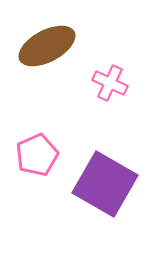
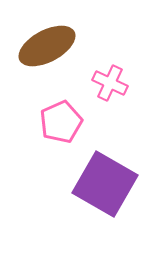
pink pentagon: moved 24 px right, 33 px up
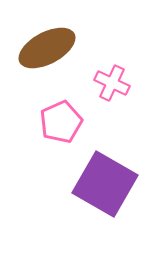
brown ellipse: moved 2 px down
pink cross: moved 2 px right
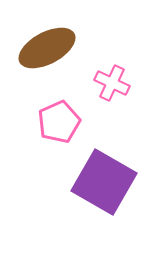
pink pentagon: moved 2 px left
purple square: moved 1 px left, 2 px up
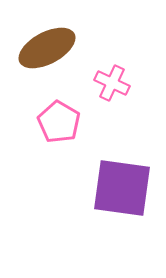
pink pentagon: rotated 18 degrees counterclockwise
purple square: moved 18 px right, 6 px down; rotated 22 degrees counterclockwise
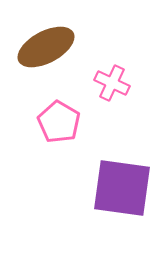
brown ellipse: moved 1 px left, 1 px up
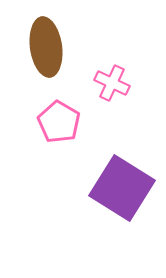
brown ellipse: rotated 70 degrees counterclockwise
purple square: rotated 24 degrees clockwise
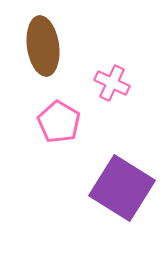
brown ellipse: moved 3 px left, 1 px up
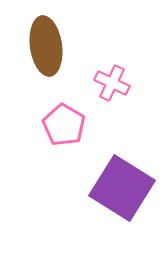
brown ellipse: moved 3 px right
pink pentagon: moved 5 px right, 3 px down
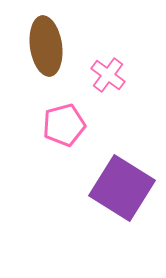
pink cross: moved 4 px left, 8 px up; rotated 12 degrees clockwise
pink pentagon: rotated 27 degrees clockwise
